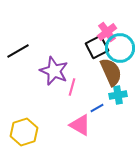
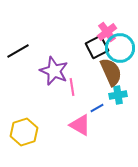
pink line: rotated 24 degrees counterclockwise
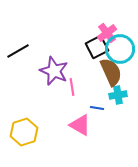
pink cross: moved 1 px down
cyan circle: moved 1 px down
blue line: rotated 40 degrees clockwise
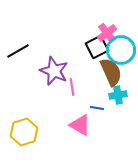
cyan circle: moved 1 px right, 1 px down
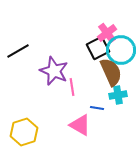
black square: moved 1 px right, 1 px down
